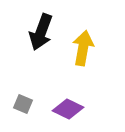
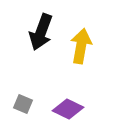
yellow arrow: moved 2 px left, 2 px up
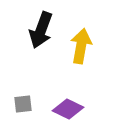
black arrow: moved 2 px up
gray square: rotated 30 degrees counterclockwise
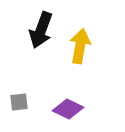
yellow arrow: moved 1 px left
gray square: moved 4 px left, 2 px up
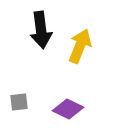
black arrow: rotated 27 degrees counterclockwise
yellow arrow: rotated 12 degrees clockwise
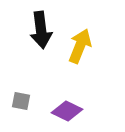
gray square: moved 2 px right, 1 px up; rotated 18 degrees clockwise
purple diamond: moved 1 px left, 2 px down
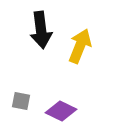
purple diamond: moved 6 px left
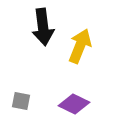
black arrow: moved 2 px right, 3 px up
purple diamond: moved 13 px right, 7 px up
